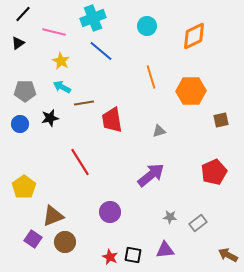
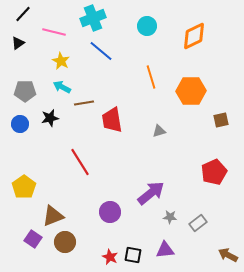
purple arrow: moved 18 px down
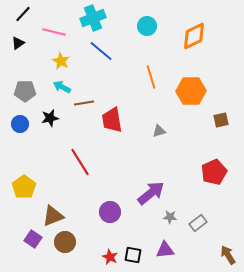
brown arrow: rotated 30 degrees clockwise
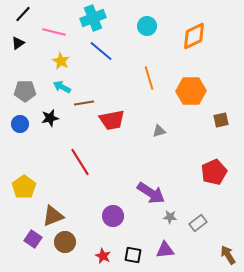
orange line: moved 2 px left, 1 px down
red trapezoid: rotated 92 degrees counterclockwise
purple arrow: rotated 72 degrees clockwise
purple circle: moved 3 px right, 4 px down
red star: moved 7 px left, 1 px up
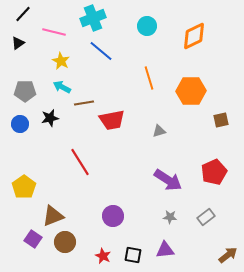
purple arrow: moved 17 px right, 13 px up
gray rectangle: moved 8 px right, 6 px up
brown arrow: rotated 84 degrees clockwise
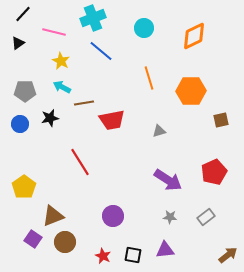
cyan circle: moved 3 px left, 2 px down
